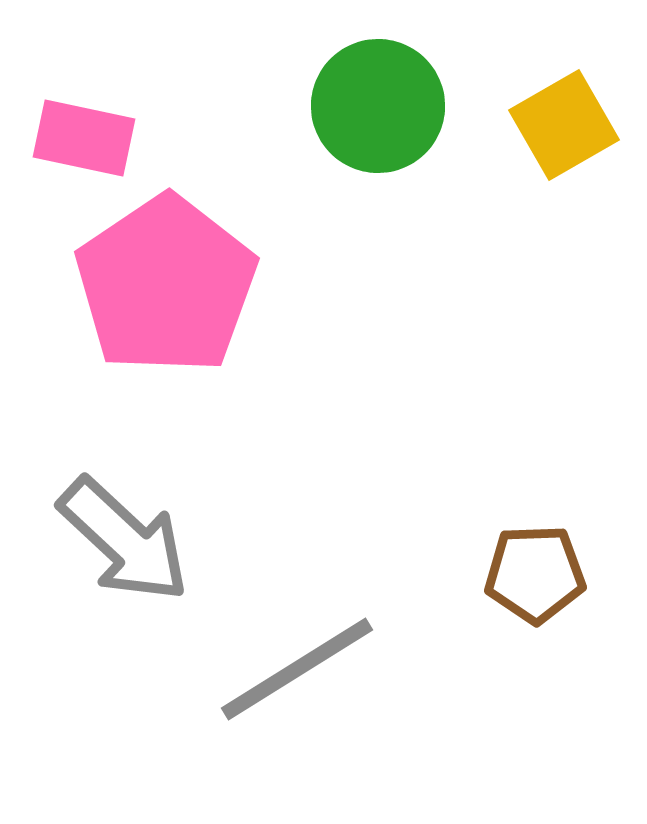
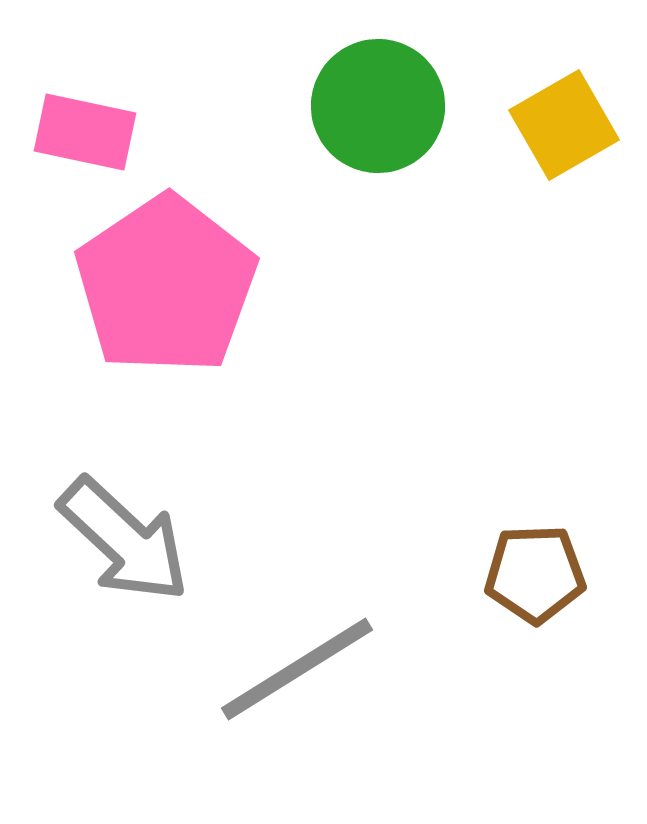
pink rectangle: moved 1 px right, 6 px up
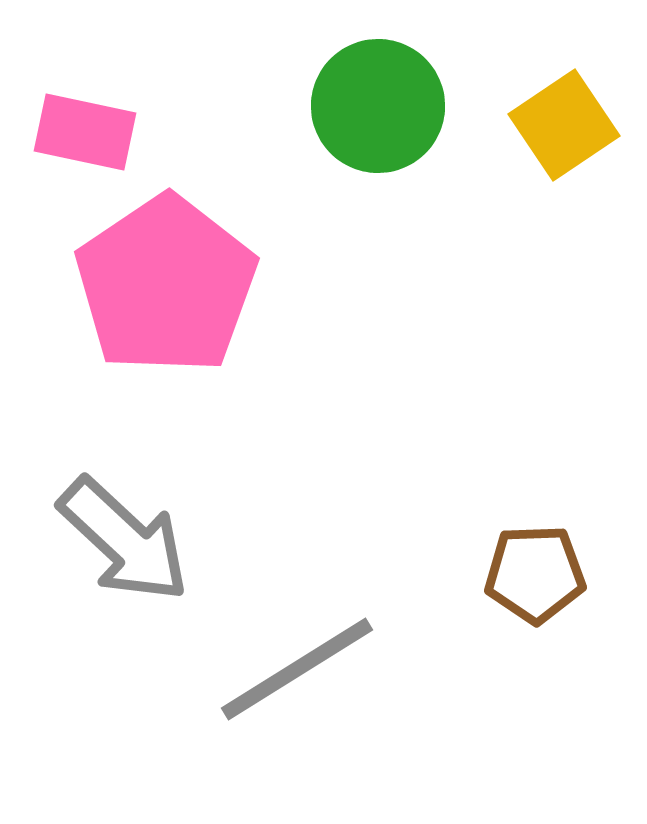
yellow square: rotated 4 degrees counterclockwise
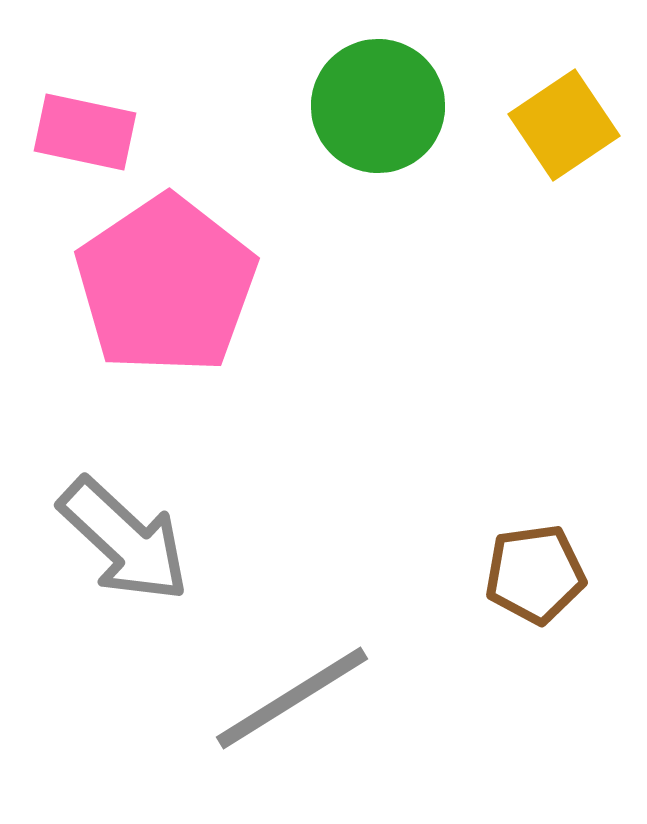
brown pentagon: rotated 6 degrees counterclockwise
gray line: moved 5 px left, 29 px down
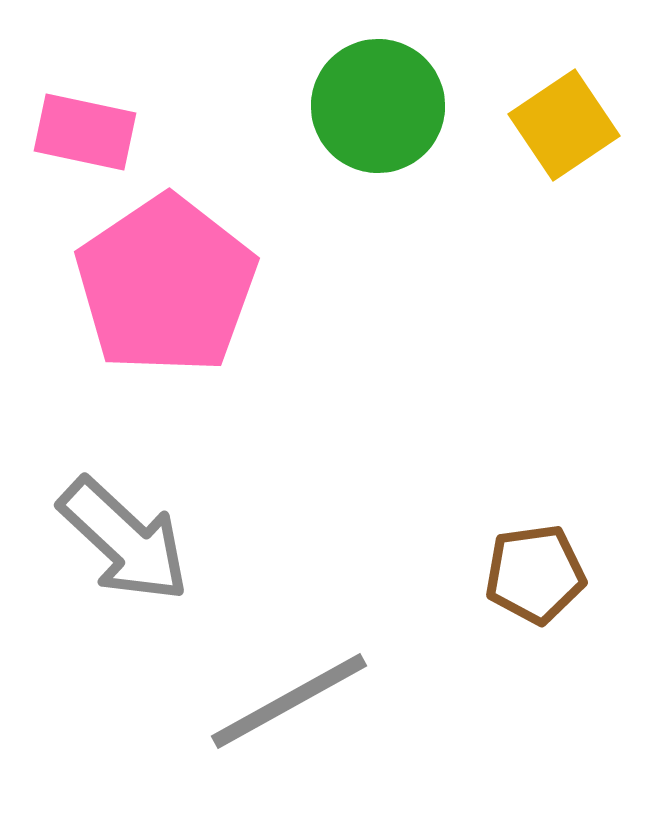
gray line: moved 3 px left, 3 px down; rotated 3 degrees clockwise
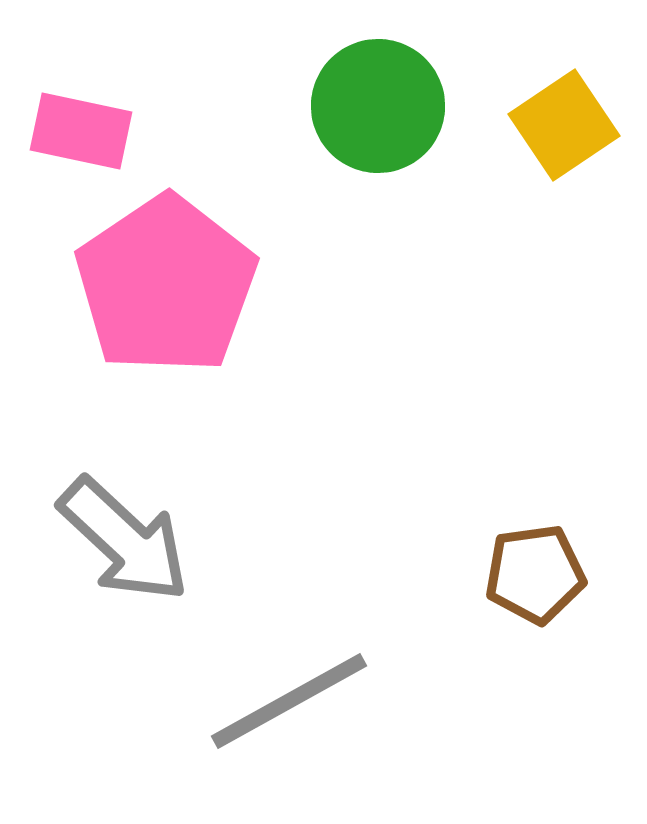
pink rectangle: moved 4 px left, 1 px up
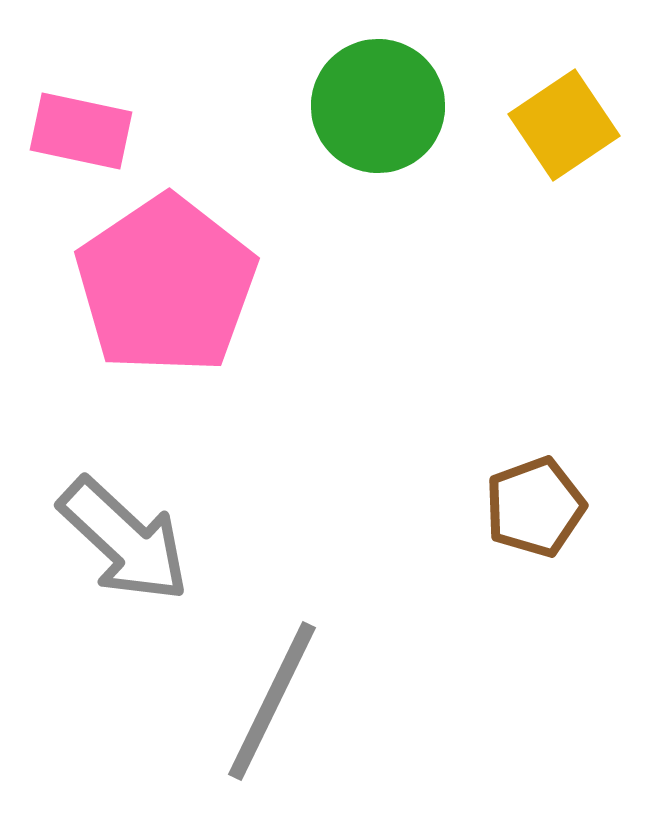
brown pentagon: moved 67 px up; rotated 12 degrees counterclockwise
gray line: moved 17 px left; rotated 35 degrees counterclockwise
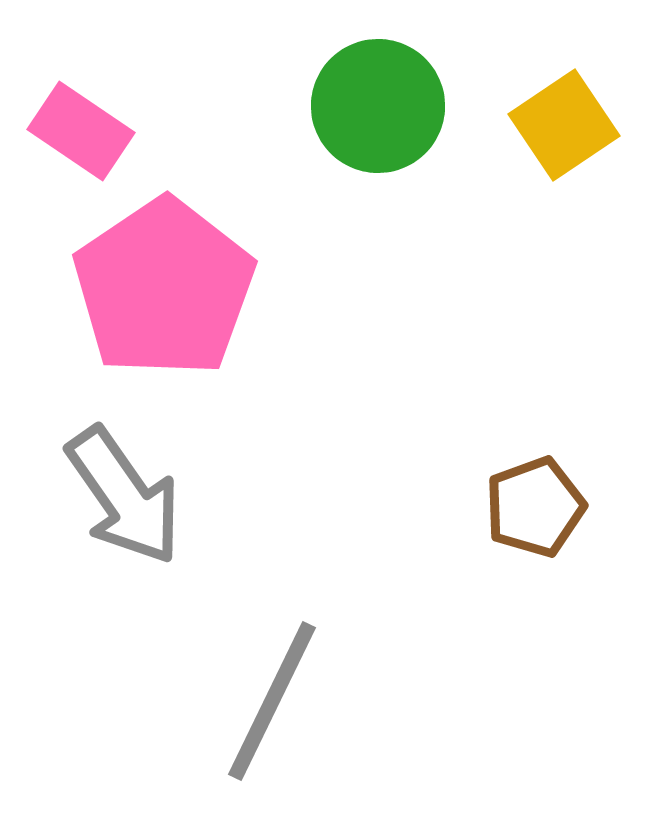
pink rectangle: rotated 22 degrees clockwise
pink pentagon: moved 2 px left, 3 px down
gray arrow: moved 44 px up; rotated 12 degrees clockwise
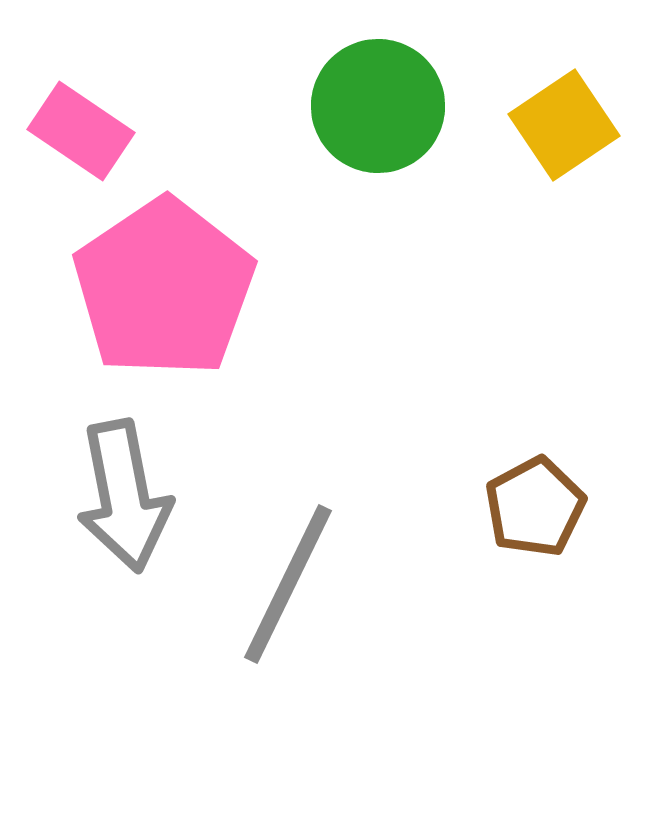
gray arrow: rotated 24 degrees clockwise
brown pentagon: rotated 8 degrees counterclockwise
gray line: moved 16 px right, 117 px up
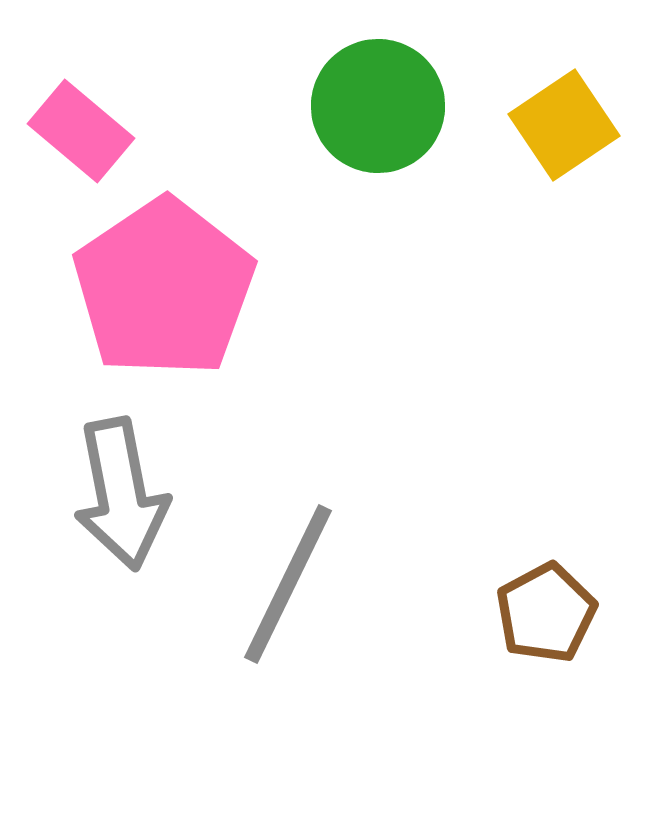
pink rectangle: rotated 6 degrees clockwise
gray arrow: moved 3 px left, 2 px up
brown pentagon: moved 11 px right, 106 px down
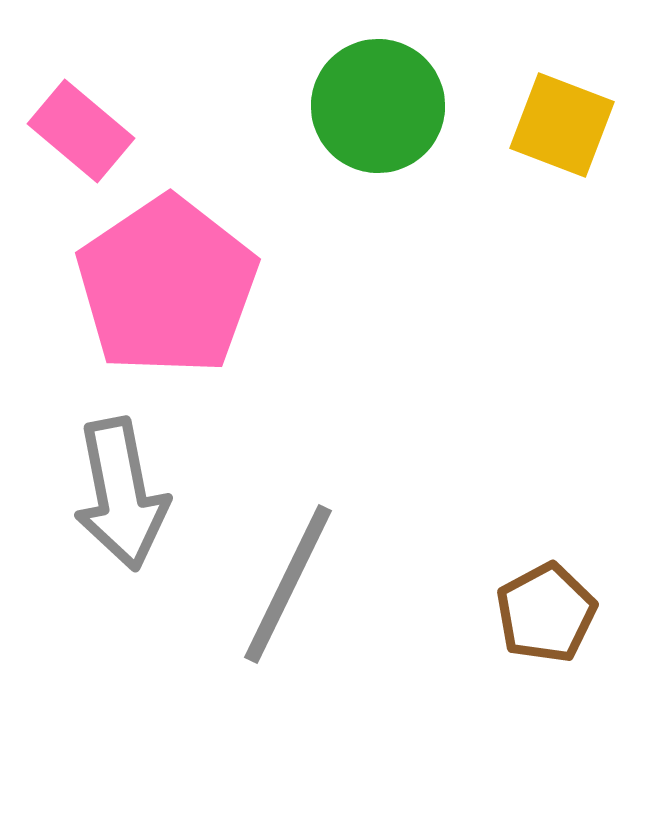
yellow square: moved 2 px left; rotated 35 degrees counterclockwise
pink pentagon: moved 3 px right, 2 px up
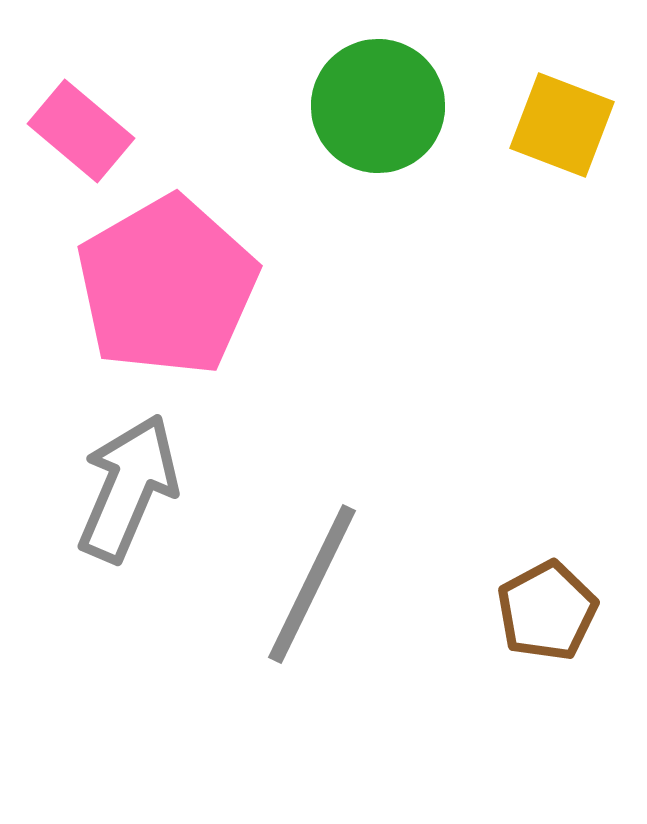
pink pentagon: rotated 4 degrees clockwise
gray arrow: moved 7 px right, 6 px up; rotated 146 degrees counterclockwise
gray line: moved 24 px right
brown pentagon: moved 1 px right, 2 px up
